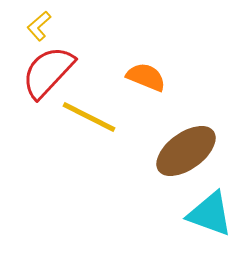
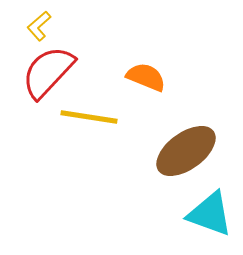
yellow line: rotated 18 degrees counterclockwise
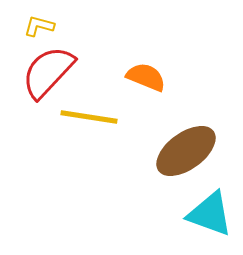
yellow L-shape: rotated 56 degrees clockwise
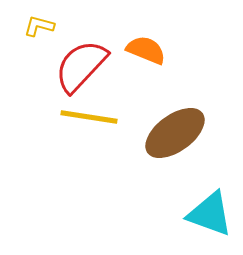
red semicircle: moved 33 px right, 6 px up
orange semicircle: moved 27 px up
brown ellipse: moved 11 px left, 18 px up
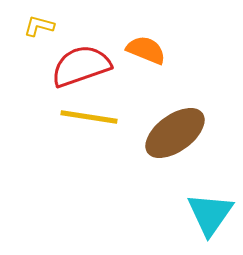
red semicircle: rotated 28 degrees clockwise
cyan triangle: rotated 45 degrees clockwise
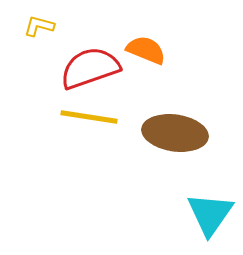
red semicircle: moved 9 px right, 2 px down
brown ellipse: rotated 44 degrees clockwise
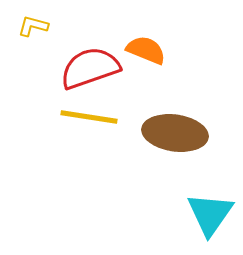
yellow L-shape: moved 6 px left
